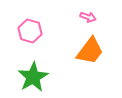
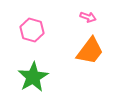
pink hexagon: moved 2 px right, 1 px up
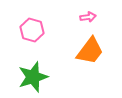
pink arrow: rotated 28 degrees counterclockwise
green star: rotated 12 degrees clockwise
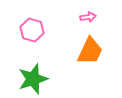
orange trapezoid: rotated 12 degrees counterclockwise
green star: moved 2 px down
